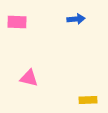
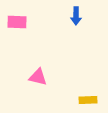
blue arrow: moved 3 px up; rotated 96 degrees clockwise
pink triangle: moved 9 px right, 1 px up
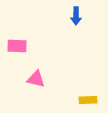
pink rectangle: moved 24 px down
pink triangle: moved 2 px left, 2 px down
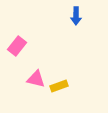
pink rectangle: rotated 54 degrees counterclockwise
yellow rectangle: moved 29 px left, 14 px up; rotated 18 degrees counterclockwise
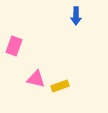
pink rectangle: moved 3 px left; rotated 18 degrees counterclockwise
yellow rectangle: moved 1 px right
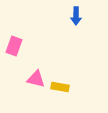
yellow rectangle: moved 1 px down; rotated 30 degrees clockwise
